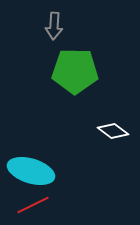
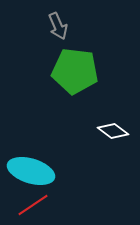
gray arrow: moved 4 px right; rotated 28 degrees counterclockwise
green pentagon: rotated 6 degrees clockwise
red line: rotated 8 degrees counterclockwise
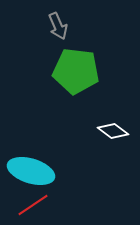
green pentagon: moved 1 px right
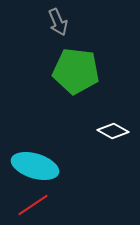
gray arrow: moved 4 px up
white diamond: rotated 8 degrees counterclockwise
cyan ellipse: moved 4 px right, 5 px up
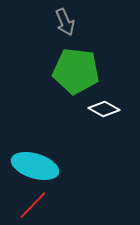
gray arrow: moved 7 px right
white diamond: moved 9 px left, 22 px up
red line: rotated 12 degrees counterclockwise
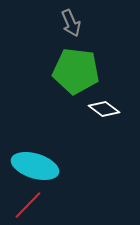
gray arrow: moved 6 px right, 1 px down
white diamond: rotated 8 degrees clockwise
red line: moved 5 px left
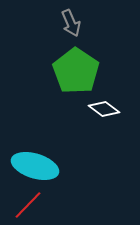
green pentagon: rotated 27 degrees clockwise
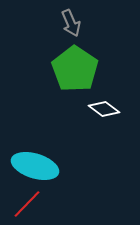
green pentagon: moved 1 px left, 2 px up
red line: moved 1 px left, 1 px up
